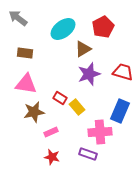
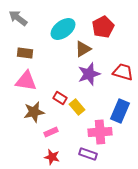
pink triangle: moved 3 px up
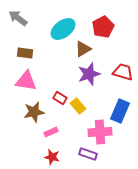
yellow rectangle: moved 1 px right, 1 px up
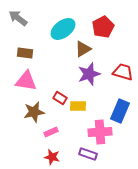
yellow rectangle: rotated 49 degrees counterclockwise
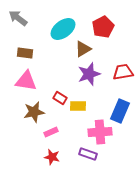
red trapezoid: rotated 25 degrees counterclockwise
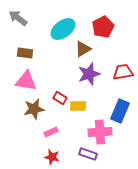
brown star: moved 3 px up
